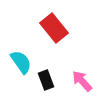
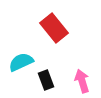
cyan semicircle: rotated 80 degrees counterclockwise
pink arrow: rotated 25 degrees clockwise
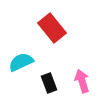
red rectangle: moved 2 px left
black rectangle: moved 3 px right, 3 px down
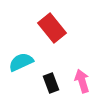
black rectangle: moved 2 px right
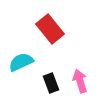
red rectangle: moved 2 px left, 1 px down
pink arrow: moved 2 px left
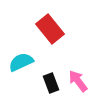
pink arrow: moved 2 px left; rotated 20 degrees counterclockwise
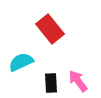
black rectangle: rotated 18 degrees clockwise
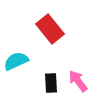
cyan semicircle: moved 5 px left, 1 px up
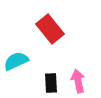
pink arrow: rotated 25 degrees clockwise
